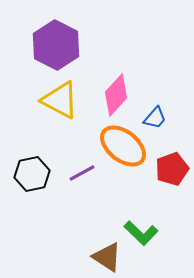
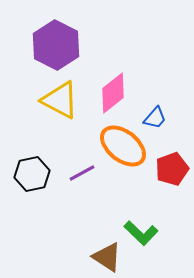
pink diamond: moved 3 px left, 2 px up; rotated 9 degrees clockwise
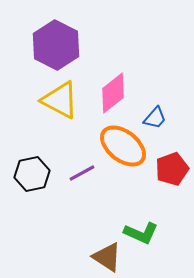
green L-shape: rotated 20 degrees counterclockwise
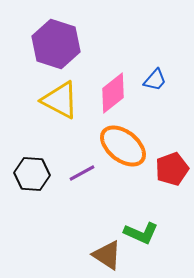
purple hexagon: moved 1 px up; rotated 9 degrees counterclockwise
blue trapezoid: moved 38 px up
black hexagon: rotated 16 degrees clockwise
brown triangle: moved 2 px up
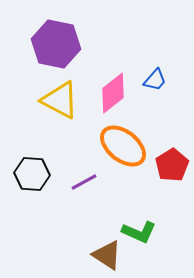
purple hexagon: rotated 6 degrees counterclockwise
red pentagon: moved 4 px up; rotated 12 degrees counterclockwise
purple line: moved 2 px right, 9 px down
green L-shape: moved 2 px left, 1 px up
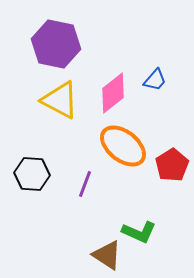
purple line: moved 1 px right, 2 px down; rotated 40 degrees counterclockwise
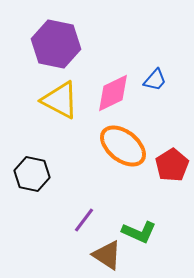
pink diamond: rotated 12 degrees clockwise
black hexagon: rotated 8 degrees clockwise
purple line: moved 1 px left, 36 px down; rotated 16 degrees clockwise
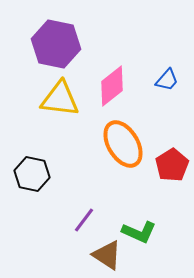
blue trapezoid: moved 12 px right
pink diamond: moved 1 px left, 7 px up; rotated 12 degrees counterclockwise
yellow triangle: moved 1 px up; rotated 21 degrees counterclockwise
orange ellipse: moved 2 px up; rotated 21 degrees clockwise
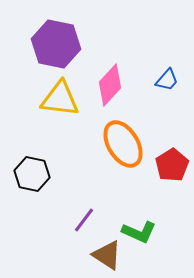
pink diamond: moved 2 px left, 1 px up; rotated 9 degrees counterclockwise
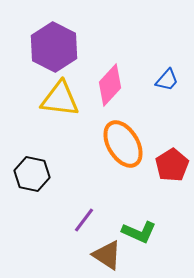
purple hexagon: moved 2 px left, 3 px down; rotated 15 degrees clockwise
